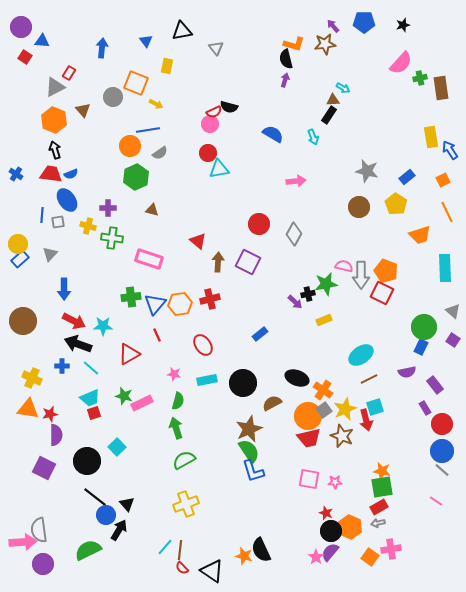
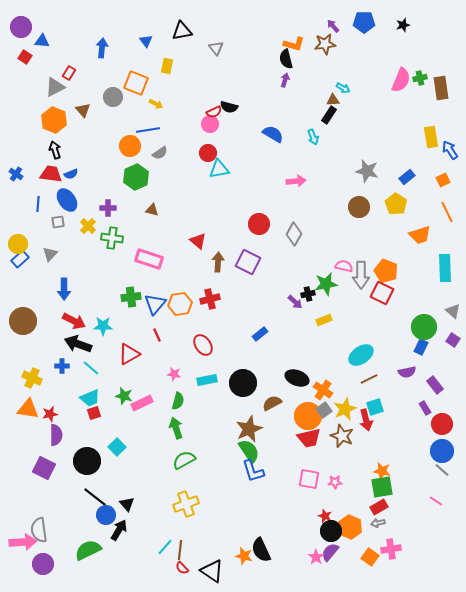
pink semicircle at (401, 63): moved 17 px down; rotated 20 degrees counterclockwise
blue line at (42, 215): moved 4 px left, 11 px up
yellow cross at (88, 226): rotated 28 degrees clockwise
red star at (326, 513): moved 1 px left, 3 px down
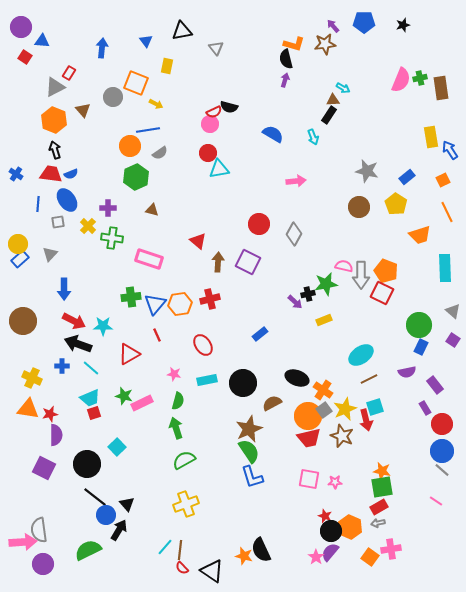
green circle at (424, 327): moved 5 px left, 2 px up
black circle at (87, 461): moved 3 px down
blue L-shape at (253, 471): moved 1 px left, 6 px down
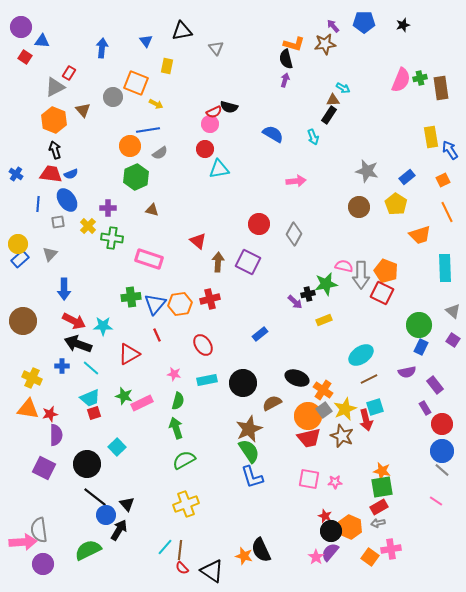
red circle at (208, 153): moved 3 px left, 4 px up
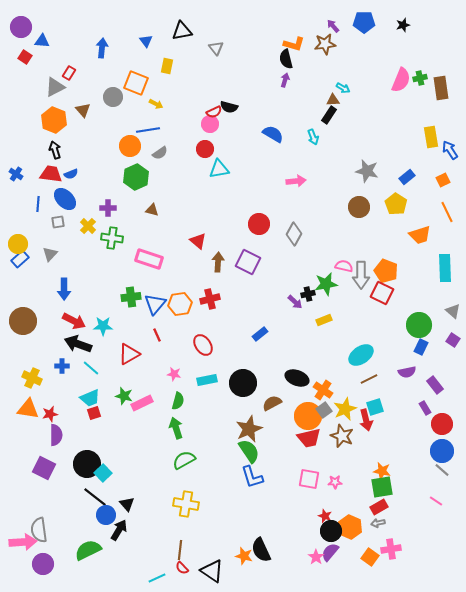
blue ellipse at (67, 200): moved 2 px left, 1 px up; rotated 10 degrees counterclockwise
cyan square at (117, 447): moved 14 px left, 26 px down
yellow cross at (186, 504): rotated 30 degrees clockwise
cyan line at (165, 547): moved 8 px left, 31 px down; rotated 24 degrees clockwise
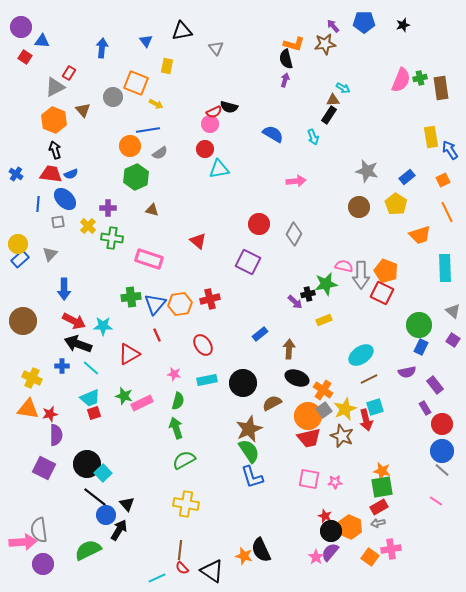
brown arrow at (218, 262): moved 71 px right, 87 px down
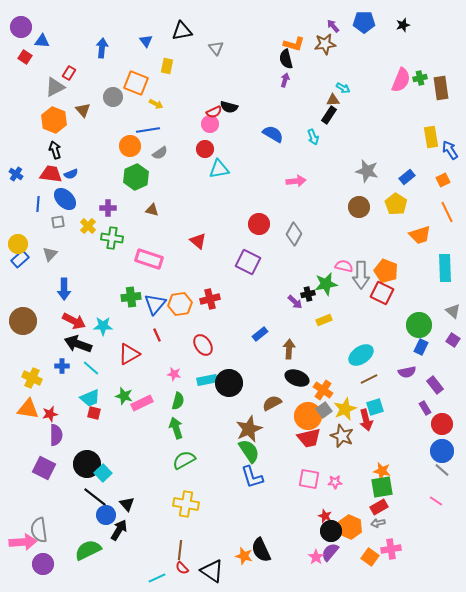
black circle at (243, 383): moved 14 px left
red square at (94, 413): rotated 32 degrees clockwise
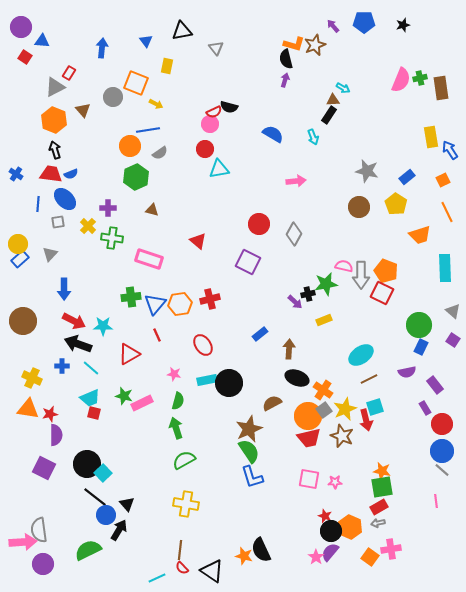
brown star at (325, 44): moved 10 px left, 1 px down; rotated 15 degrees counterclockwise
pink line at (436, 501): rotated 48 degrees clockwise
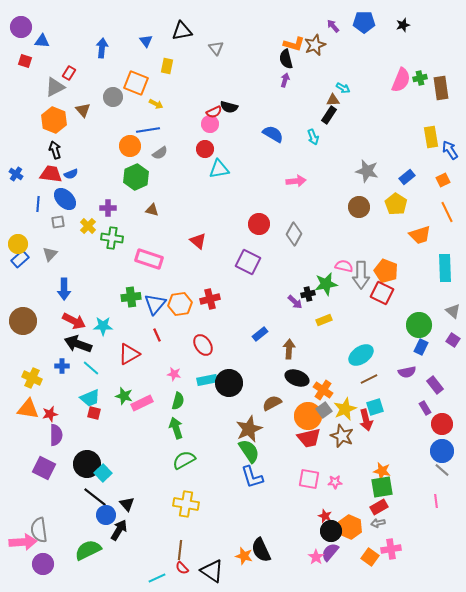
red square at (25, 57): moved 4 px down; rotated 16 degrees counterclockwise
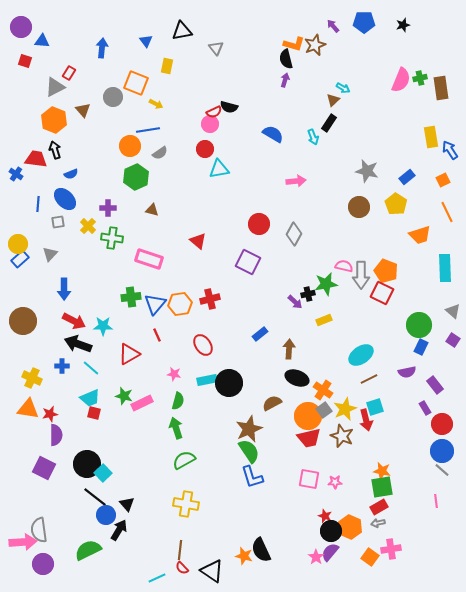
brown triangle at (333, 100): rotated 40 degrees counterclockwise
black rectangle at (329, 115): moved 8 px down
red trapezoid at (51, 174): moved 15 px left, 15 px up
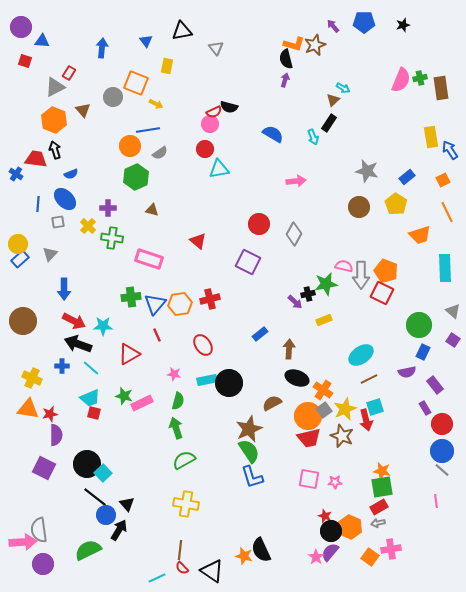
blue rectangle at (421, 347): moved 2 px right, 5 px down
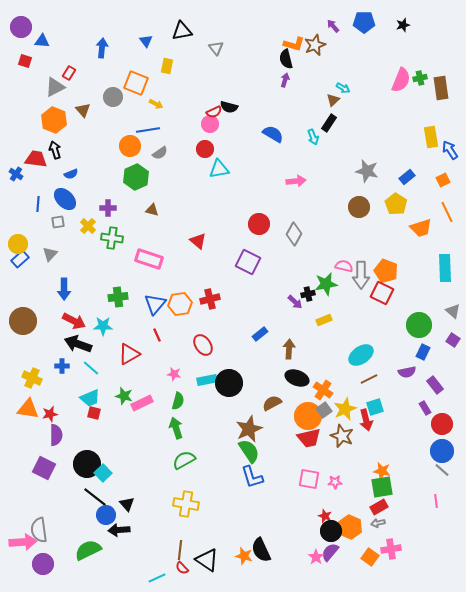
orange trapezoid at (420, 235): moved 1 px right, 7 px up
green cross at (131, 297): moved 13 px left
black arrow at (119, 530): rotated 125 degrees counterclockwise
black triangle at (212, 571): moved 5 px left, 11 px up
